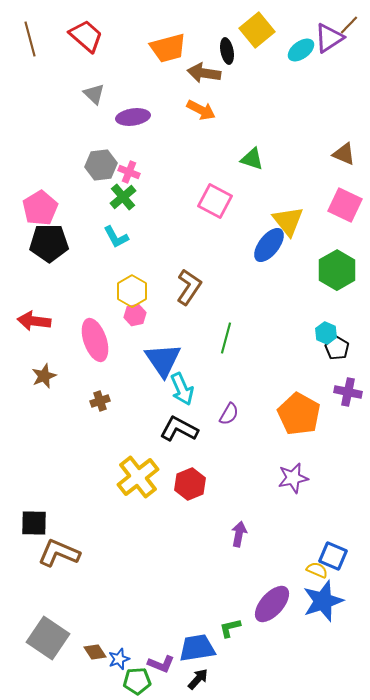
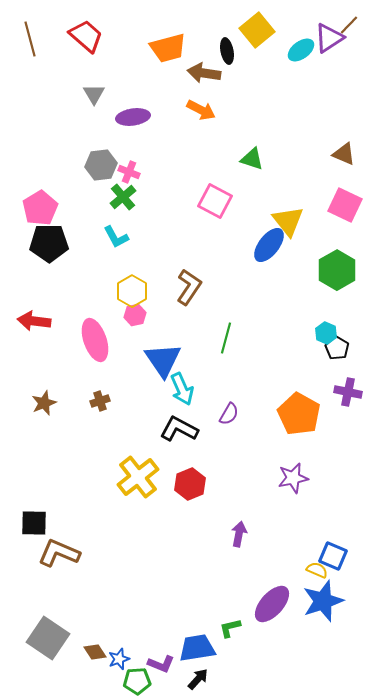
gray triangle at (94, 94): rotated 15 degrees clockwise
brown star at (44, 376): moved 27 px down
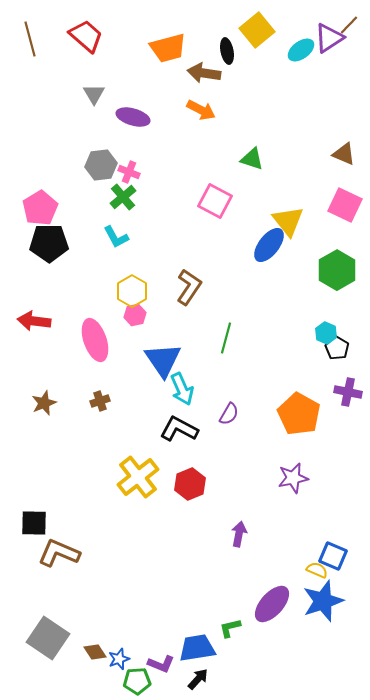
purple ellipse at (133, 117): rotated 24 degrees clockwise
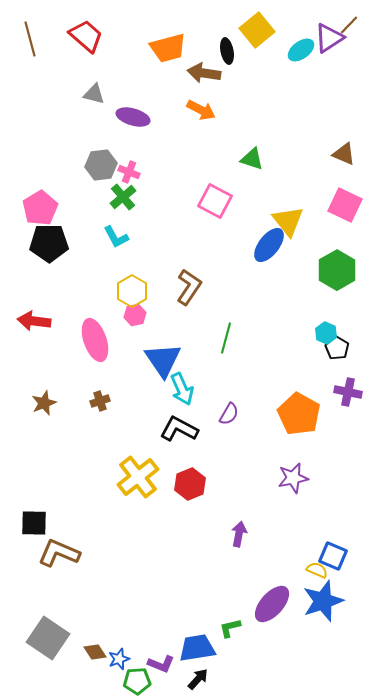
gray triangle at (94, 94): rotated 45 degrees counterclockwise
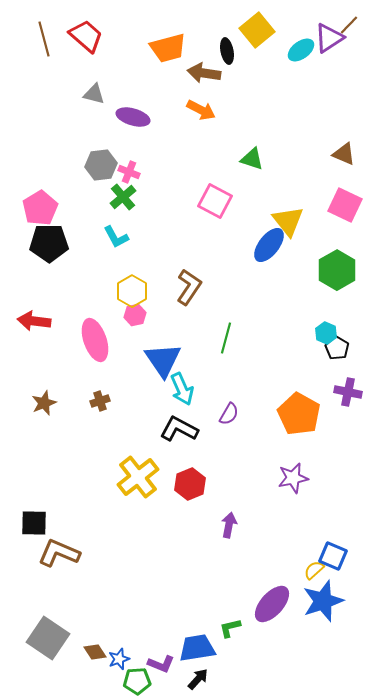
brown line at (30, 39): moved 14 px right
purple arrow at (239, 534): moved 10 px left, 9 px up
yellow semicircle at (317, 570): moved 3 px left; rotated 65 degrees counterclockwise
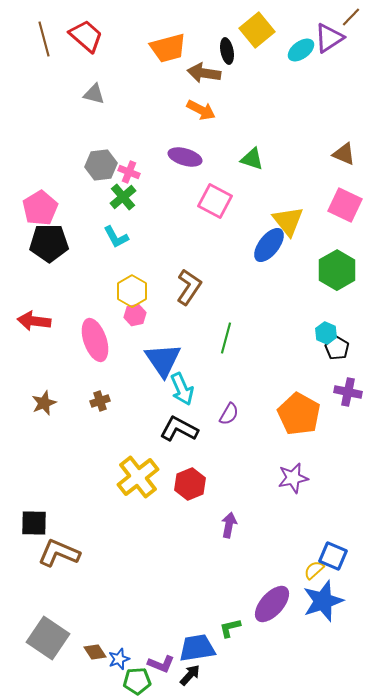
brown line at (349, 25): moved 2 px right, 8 px up
purple ellipse at (133, 117): moved 52 px right, 40 px down
black arrow at (198, 679): moved 8 px left, 4 px up
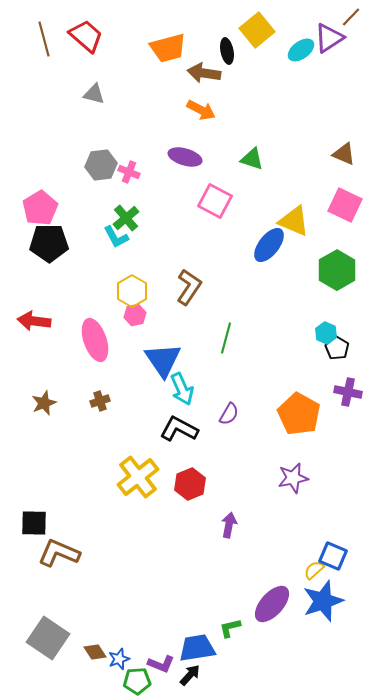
green cross at (123, 197): moved 3 px right, 21 px down
yellow triangle at (288, 221): moved 6 px right; rotated 28 degrees counterclockwise
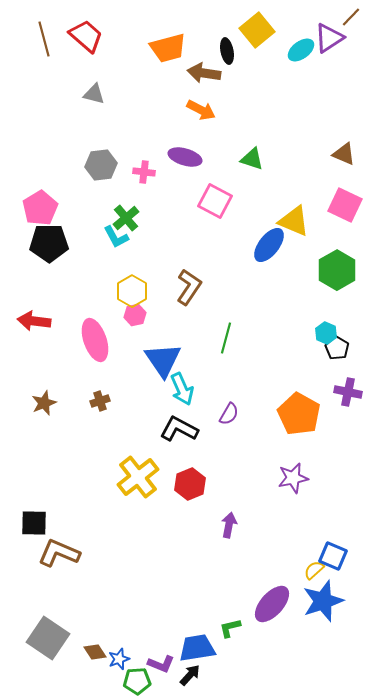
pink cross at (129, 172): moved 15 px right; rotated 15 degrees counterclockwise
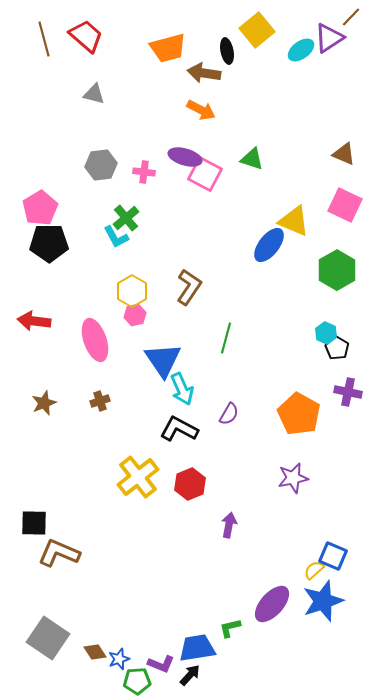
pink square at (215, 201): moved 10 px left, 27 px up
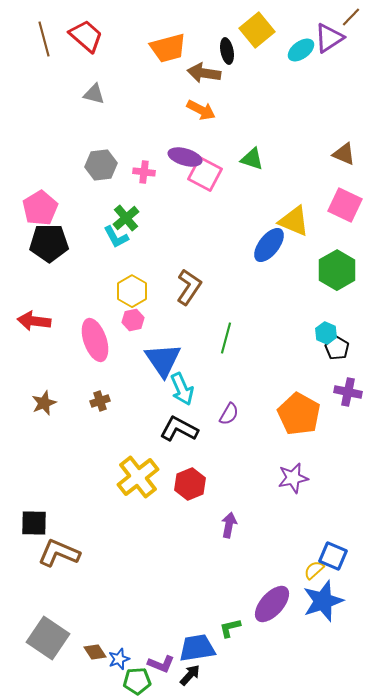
pink hexagon at (135, 315): moved 2 px left, 5 px down
